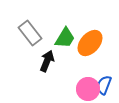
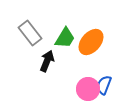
orange ellipse: moved 1 px right, 1 px up
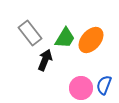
orange ellipse: moved 2 px up
black arrow: moved 2 px left, 1 px up
pink circle: moved 7 px left, 1 px up
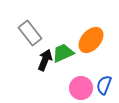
green trapezoid: moved 2 px left, 15 px down; rotated 145 degrees counterclockwise
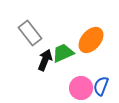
blue semicircle: moved 3 px left, 1 px down
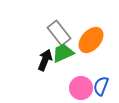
gray rectangle: moved 29 px right
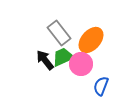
green trapezoid: moved 4 px down
black arrow: rotated 60 degrees counterclockwise
pink circle: moved 24 px up
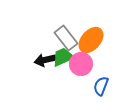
gray rectangle: moved 7 px right, 5 px down
black arrow: rotated 65 degrees counterclockwise
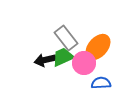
orange ellipse: moved 7 px right, 7 px down
pink circle: moved 3 px right, 1 px up
blue semicircle: moved 3 px up; rotated 66 degrees clockwise
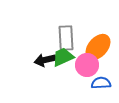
gray rectangle: rotated 35 degrees clockwise
pink circle: moved 3 px right, 2 px down
